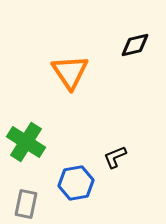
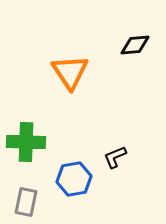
black diamond: rotated 8 degrees clockwise
green cross: rotated 30 degrees counterclockwise
blue hexagon: moved 2 px left, 4 px up
gray rectangle: moved 2 px up
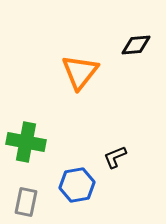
black diamond: moved 1 px right
orange triangle: moved 10 px right; rotated 12 degrees clockwise
green cross: rotated 9 degrees clockwise
blue hexagon: moved 3 px right, 6 px down
